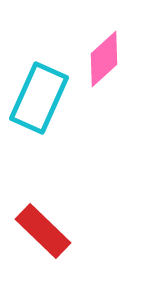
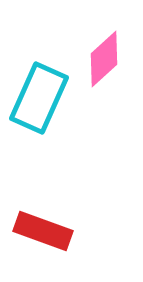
red rectangle: rotated 24 degrees counterclockwise
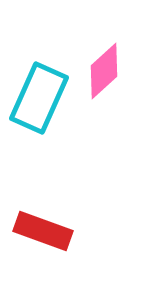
pink diamond: moved 12 px down
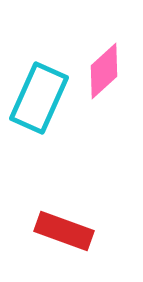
red rectangle: moved 21 px right
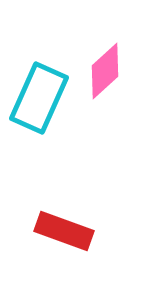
pink diamond: moved 1 px right
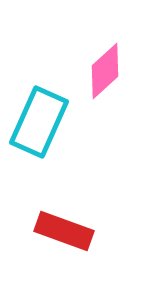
cyan rectangle: moved 24 px down
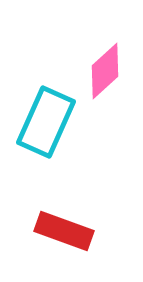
cyan rectangle: moved 7 px right
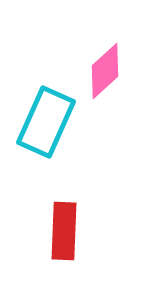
red rectangle: rotated 72 degrees clockwise
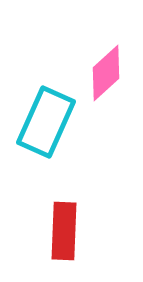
pink diamond: moved 1 px right, 2 px down
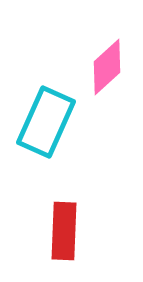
pink diamond: moved 1 px right, 6 px up
